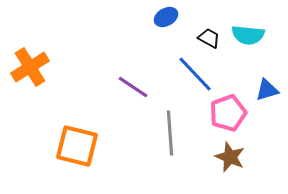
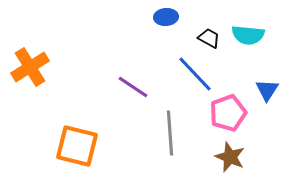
blue ellipse: rotated 25 degrees clockwise
blue triangle: rotated 40 degrees counterclockwise
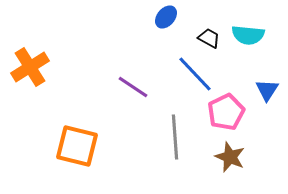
blue ellipse: rotated 45 degrees counterclockwise
pink pentagon: moved 2 px left, 1 px up; rotated 6 degrees counterclockwise
gray line: moved 5 px right, 4 px down
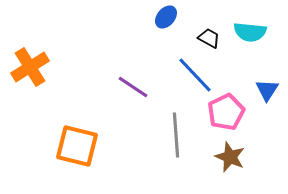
cyan semicircle: moved 2 px right, 3 px up
blue line: moved 1 px down
gray line: moved 1 px right, 2 px up
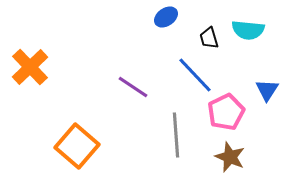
blue ellipse: rotated 15 degrees clockwise
cyan semicircle: moved 2 px left, 2 px up
black trapezoid: rotated 135 degrees counterclockwise
orange cross: rotated 12 degrees counterclockwise
orange square: rotated 27 degrees clockwise
